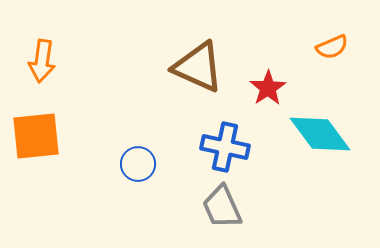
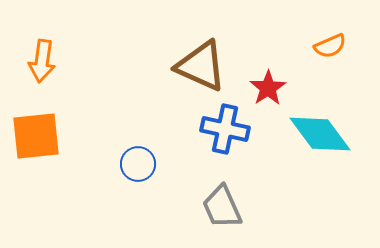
orange semicircle: moved 2 px left, 1 px up
brown triangle: moved 3 px right, 1 px up
blue cross: moved 18 px up
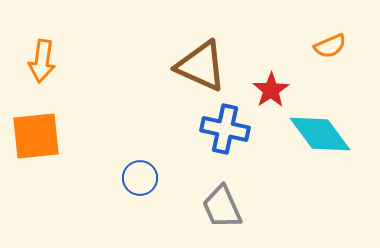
red star: moved 3 px right, 2 px down
blue circle: moved 2 px right, 14 px down
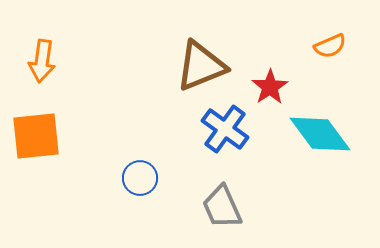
brown triangle: rotated 46 degrees counterclockwise
red star: moved 1 px left, 3 px up
blue cross: rotated 24 degrees clockwise
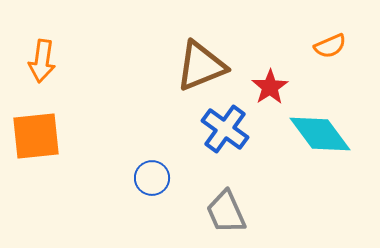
blue circle: moved 12 px right
gray trapezoid: moved 4 px right, 5 px down
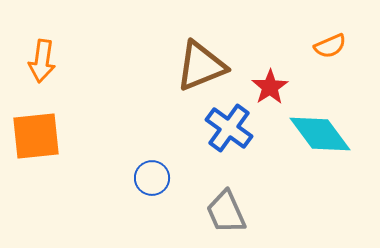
blue cross: moved 4 px right, 1 px up
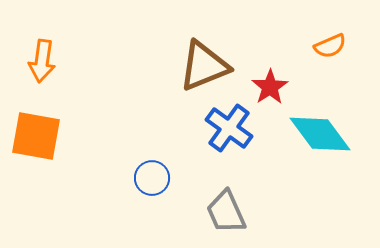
brown triangle: moved 3 px right
orange square: rotated 16 degrees clockwise
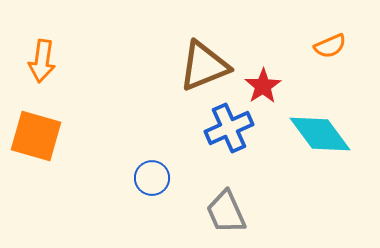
red star: moved 7 px left, 1 px up
blue cross: rotated 30 degrees clockwise
orange square: rotated 6 degrees clockwise
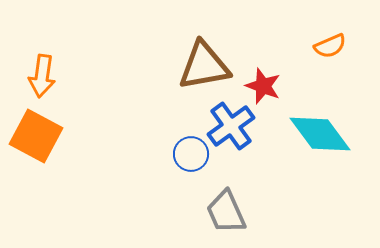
orange arrow: moved 15 px down
brown triangle: rotated 12 degrees clockwise
red star: rotated 18 degrees counterclockwise
blue cross: moved 2 px right, 2 px up; rotated 12 degrees counterclockwise
orange square: rotated 12 degrees clockwise
blue circle: moved 39 px right, 24 px up
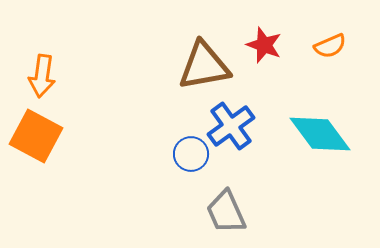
red star: moved 1 px right, 41 px up
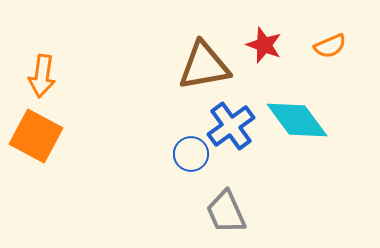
cyan diamond: moved 23 px left, 14 px up
